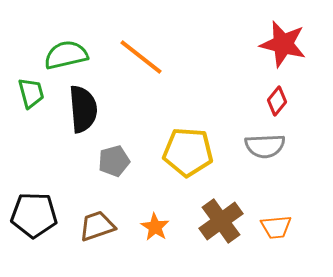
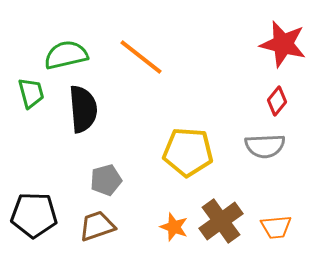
gray pentagon: moved 8 px left, 19 px down
orange star: moved 19 px right; rotated 12 degrees counterclockwise
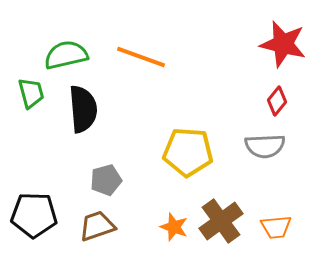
orange line: rotated 18 degrees counterclockwise
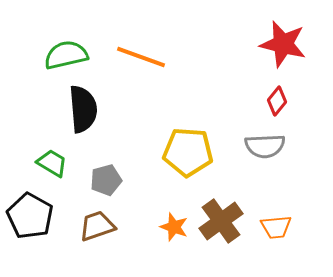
green trapezoid: moved 21 px right, 70 px down; rotated 44 degrees counterclockwise
black pentagon: moved 4 px left, 1 px down; rotated 27 degrees clockwise
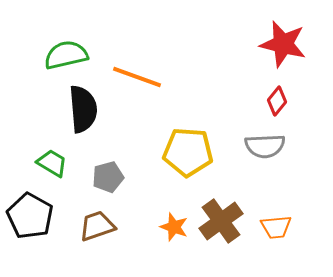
orange line: moved 4 px left, 20 px down
gray pentagon: moved 2 px right, 3 px up
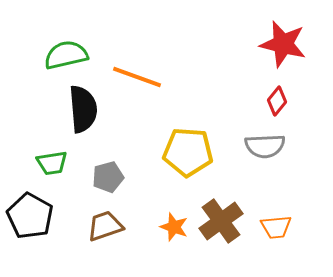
green trapezoid: rotated 140 degrees clockwise
brown trapezoid: moved 8 px right
